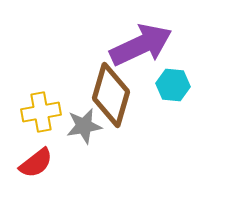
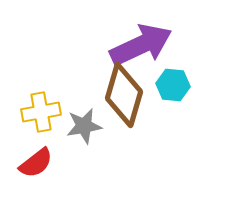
brown diamond: moved 13 px right
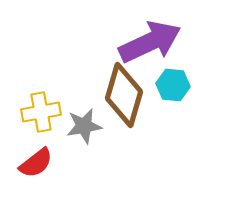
purple arrow: moved 9 px right, 3 px up
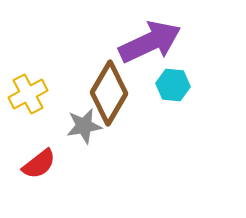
brown diamond: moved 15 px left, 2 px up; rotated 14 degrees clockwise
yellow cross: moved 13 px left, 18 px up; rotated 18 degrees counterclockwise
red semicircle: moved 3 px right, 1 px down
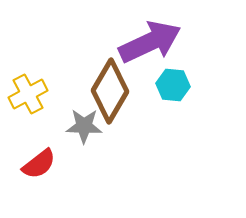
brown diamond: moved 1 px right, 2 px up
gray star: rotated 12 degrees clockwise
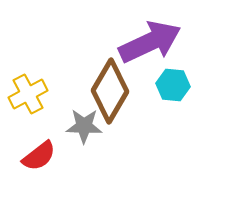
red semicircle: moved 8 px up
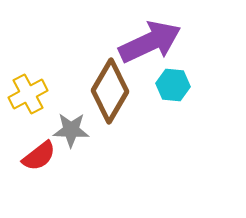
gray star: moved 13 px left, 4 px down
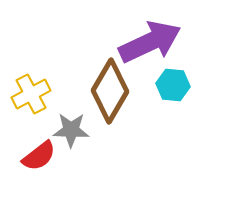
yellow cross: moved 3 px right
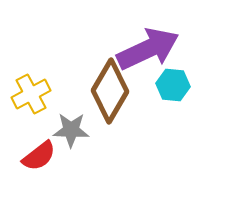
purple arrow: moved 2 px left, 7 px down
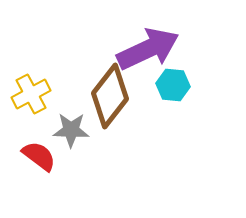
brown diamond: moved 5 px down; rotated 8 degrees clockwise
red semicircle: rotated 105 degrees counterclockwise
